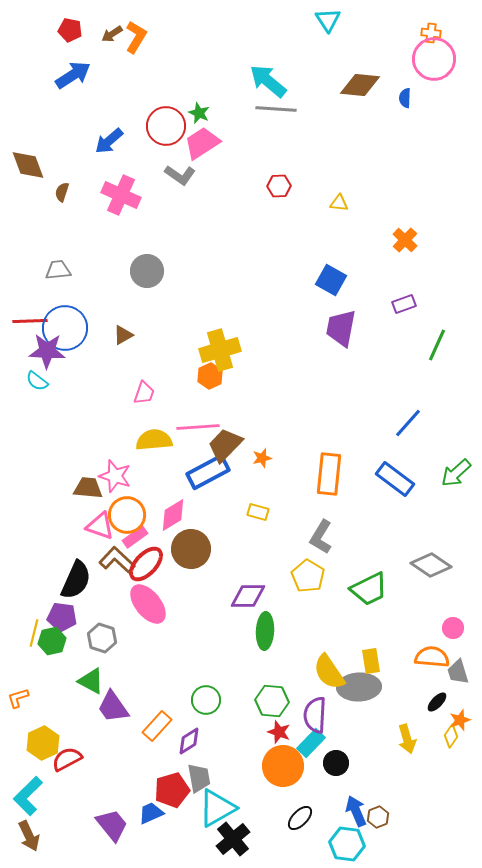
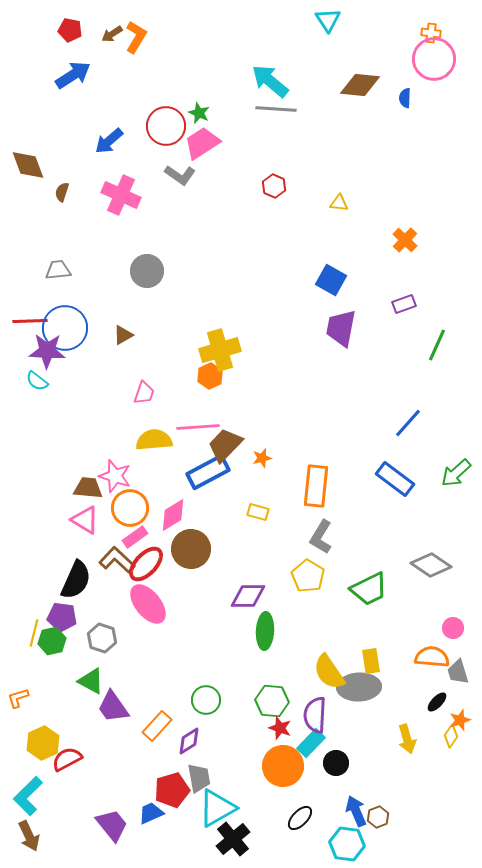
cyan arrow at (268, 81): moved 2 px right
red hexagon at (279, 186): moved 5 px left; rotated 25 degrees clockwise
orange rectangle at (329, 474): moved 13 px left, 12 px down
orange circle at (127, 515): moved 3 px right, 7 px up
pink triangle at (100, 526): moved 15 px left, 6 px up; rotated 12 degrees clockwise
red star at (279, 732): moved 1 px right, 4 px up
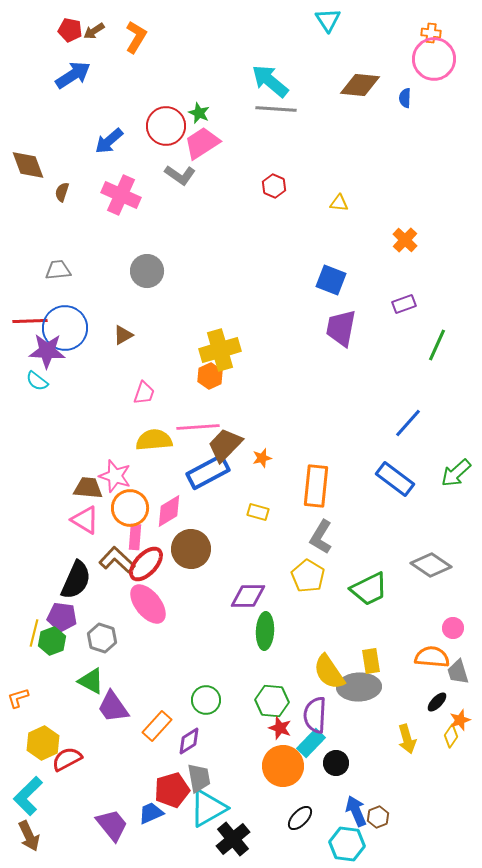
brown arrow at (112, 34): moved 18 px left, 3 px up
blue square at (331, 280): rotated 8 degrees counterclockwise
pink diamond at (173, 515): moved 4 px left, 4 px up
pink rectangle at (135, 537): rotated 50 degrees counterclockwise
green hexagon at (52, 641): rotated 8 degrees counterclockwise
cyan triangle at (217, 808): moved 9 px left
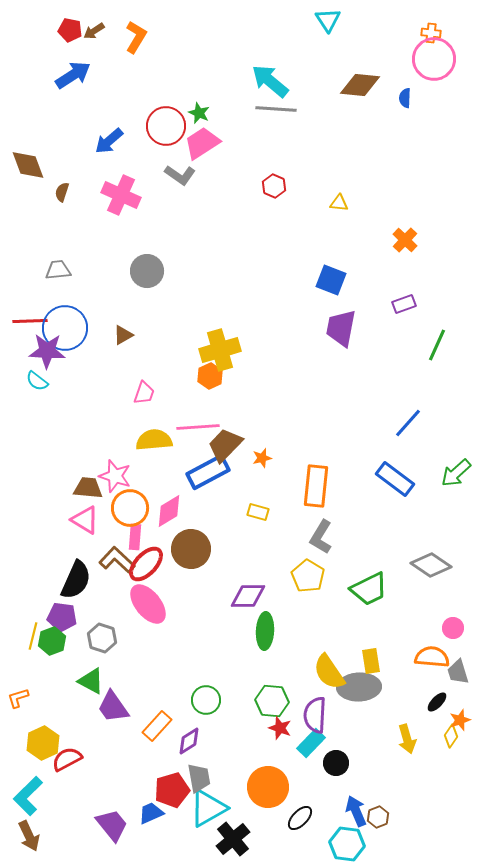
yellow line at (34, 633): moved 1 px left, 3 px down
orange circle at (283, 766): moved 15 px left, 21 px down
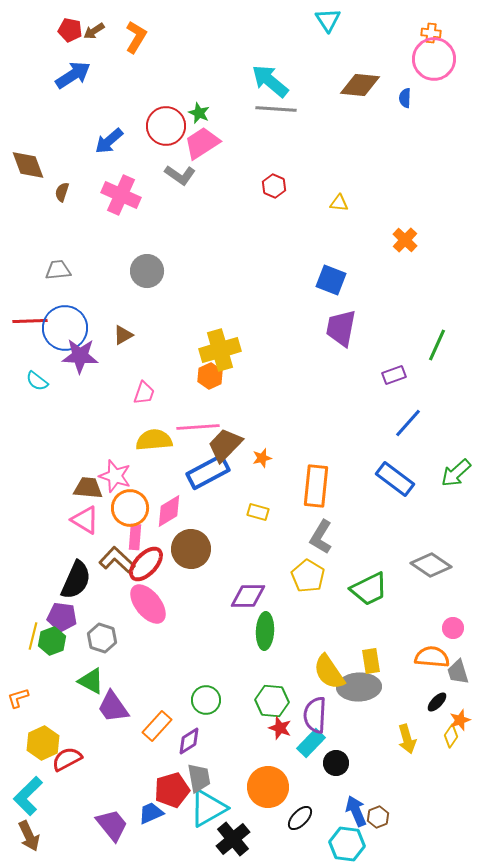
purple rectangle at (404, 304): moved 10 px left, 71 px down
purple star at (47, 351): moved 33 px right, 5 px down
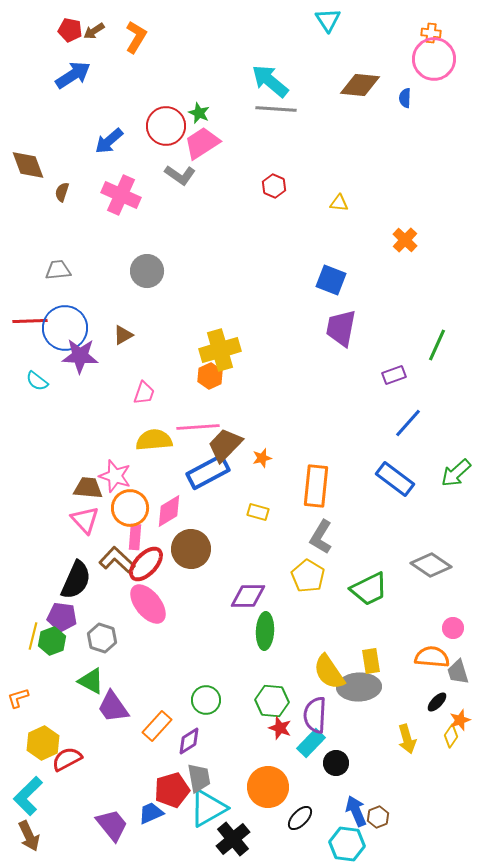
pink triangle at (85, 520): rotated 16 degrees clockwise
